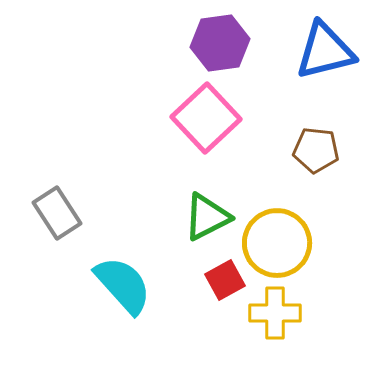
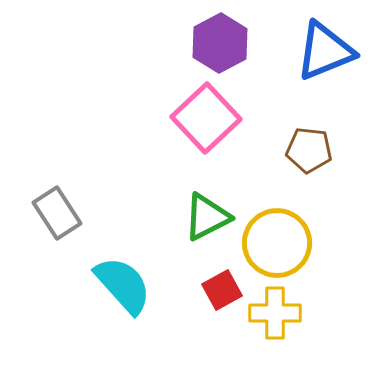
purple hexagon: rotated 20 degrees counterclockwise
blue triangle: rotated 8 degrees counterclockwise
brown pentagon: moved 7 px left
red square: moved 3 px left, 10 px down
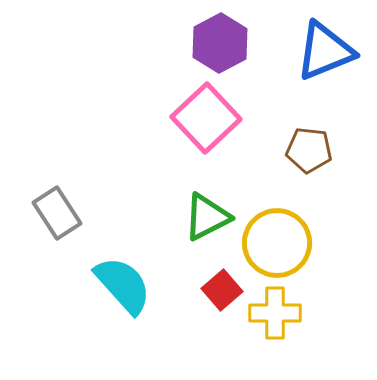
red square: rotated 12 degrees counterclockwise
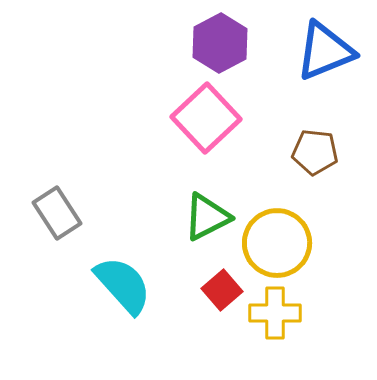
brown pentagon: moved 6 px right, 2 px down
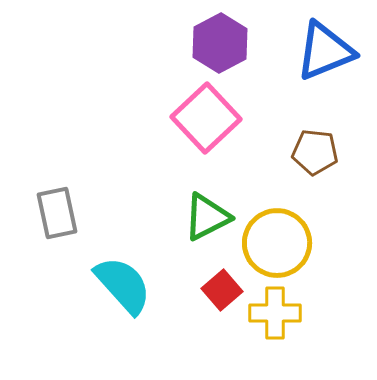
gray rectangle: rotated 21 degrees clockwise
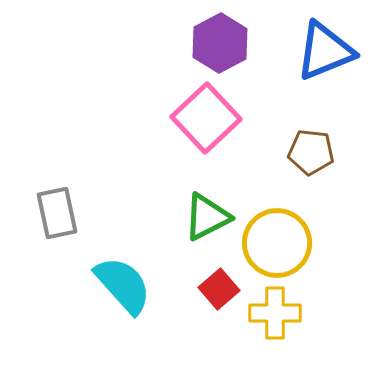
brown pentagon: moved 4 px left
red square: moved 3 px left, 1 px up
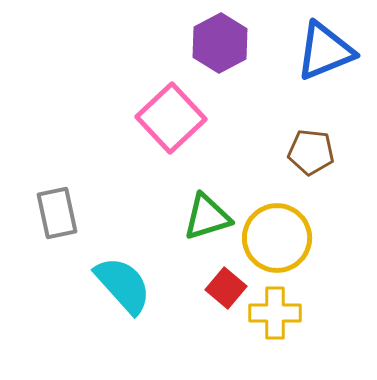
pink square: moved 35 px left
green triangle: rotated 10 degrees clockwise
yellow circle: moved 5 px up
red square: moved 7 px right, 1 px up; rotated 9 degrees counterclockwise
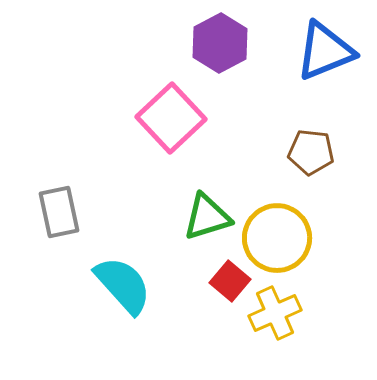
gray rectangle: moved 2 px right, 1 px up
red square: moved 4 px right, 7 px up
yellow cross: rotated 24 degrees counterclockwise
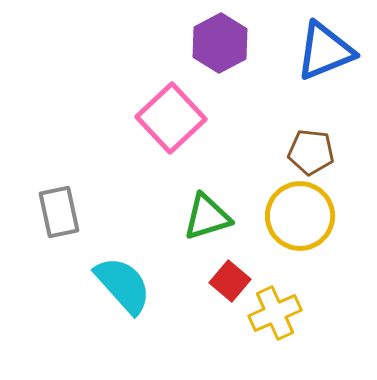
yellow circle: moved 23 px right, 22 px up
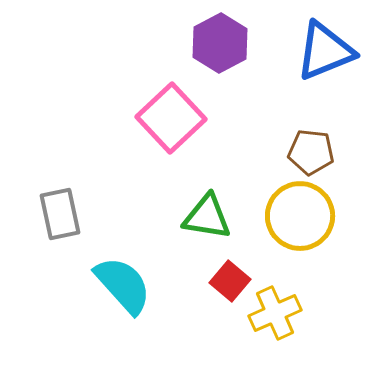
gray rectangle: moved 1 px right, 2 px down
green triangle: rotated 26 degrees clockwise
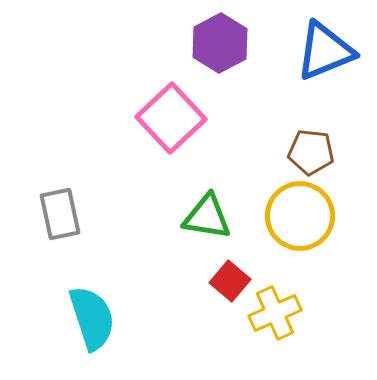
cyan semicircle: moved 31 px left, 33 px down; rotated 24 degrees clockwise
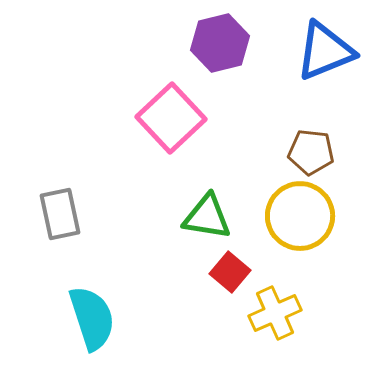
purple hexagon: rotated 14 degrees clockwise
red square: moved 9 px up
